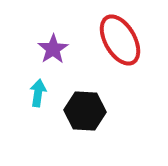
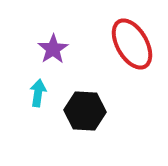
red ellipse: moved 12 px right, 4 px down
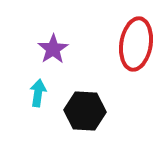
red ellipse: moved 4 px right; rotated 39 degrees clockwise
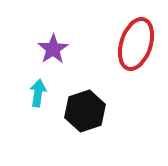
red ellipse: rotated 9 degrees clockwise
black hexagon: rotated 21 degrees counterclockwise
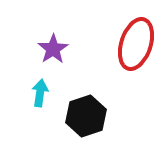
cyan arrow: moved 2 px right
black hexagon: moved 1 px right, 5 px down
